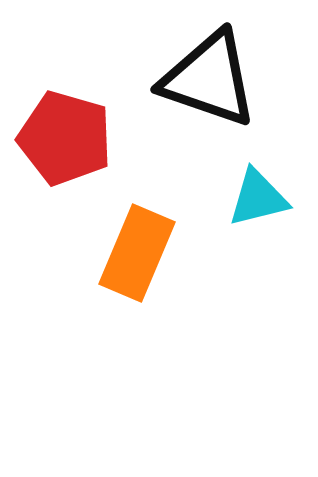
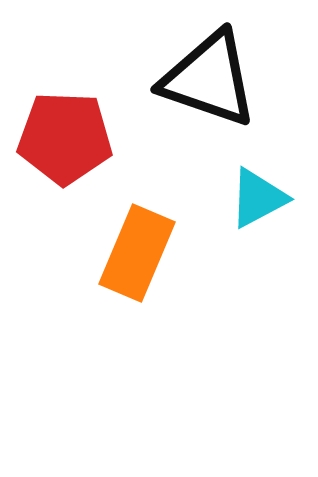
red pentagon: rotated 14 degrees counterclockwise
cyan triangle: rotated 14 degrees counterclockwise
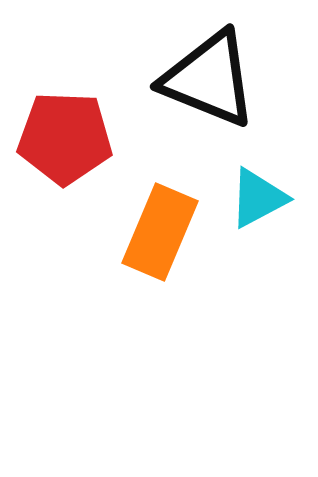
black triangle: rotated 3 degrees clockwise
orange rectangle: moved 23 px right, 21 px up
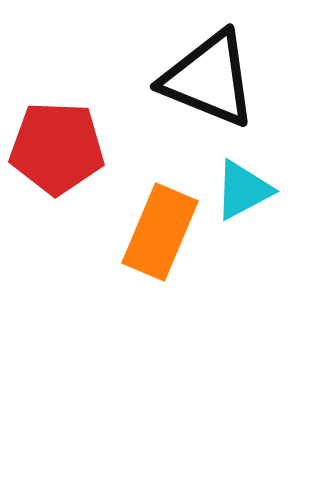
red pentagon: moved 8 px left, 10 px down
cyan triangle: moved 15 px left, 8 px up
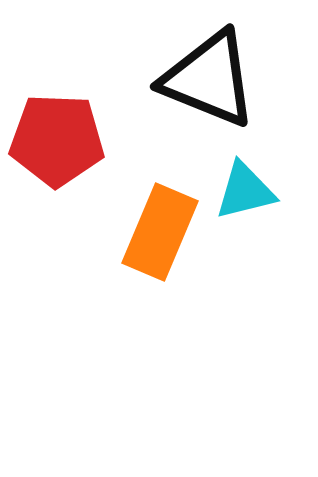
red pentagon: moved 8 px up
cyan triangle: moved 2 px right, 1 px down; rotated 14 degrees clockwise
